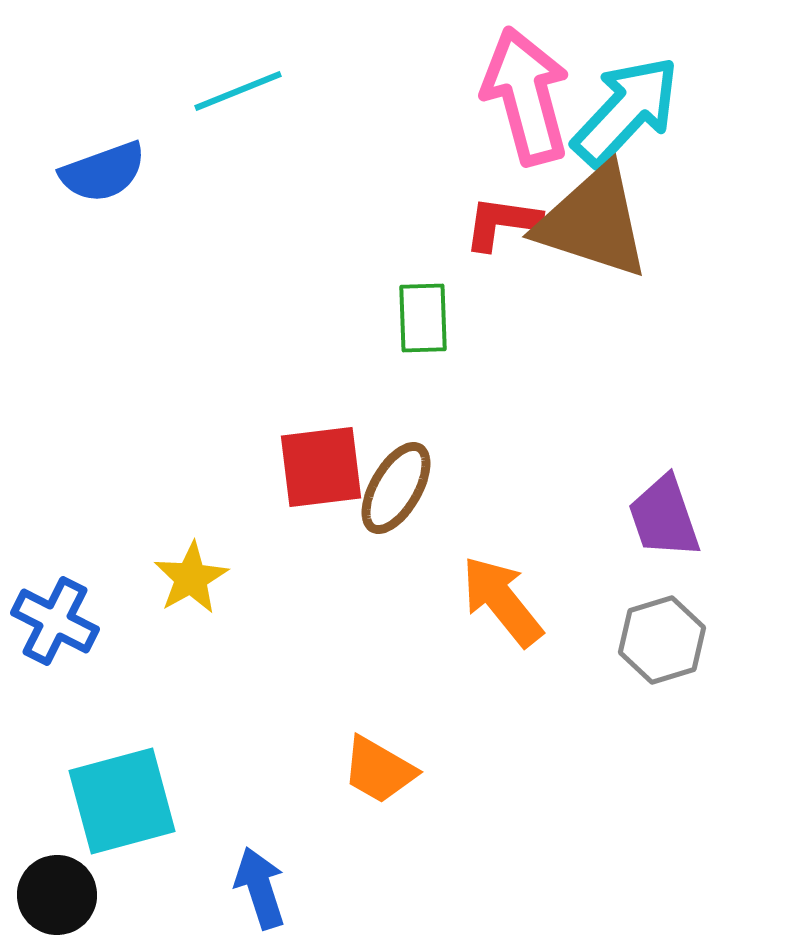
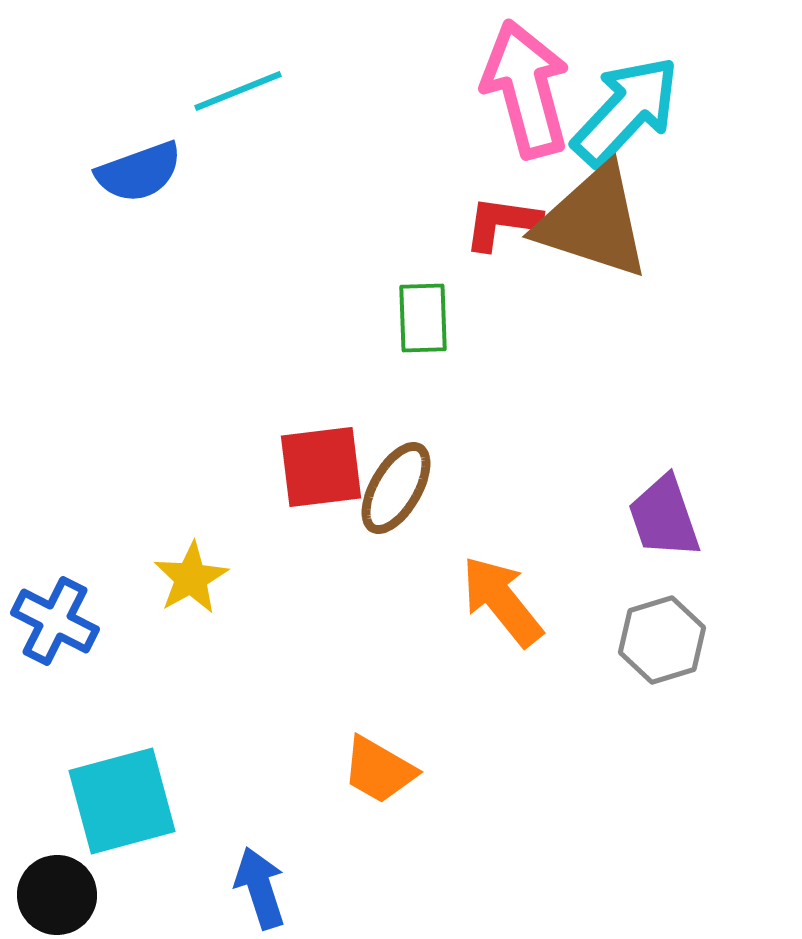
pink arrow: moved 7 px up
blue semicircle: moved 36 px right
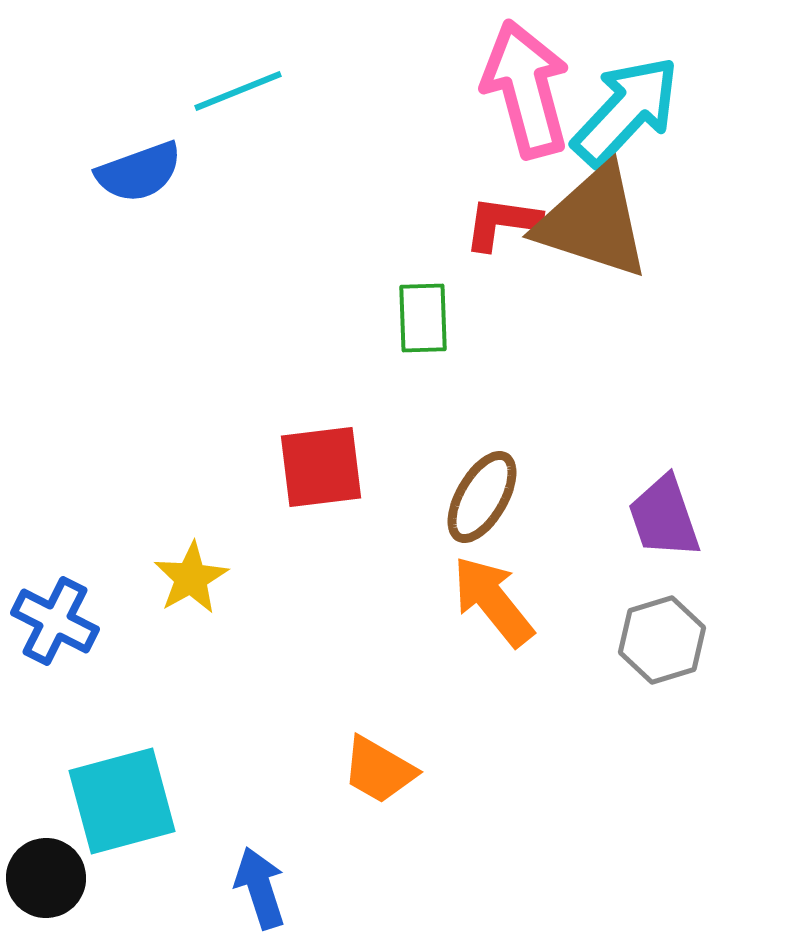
brown ellipse: moved 86 px right, 9 px down
orange arrow: moved 9 px left
black circle: moved 11 px left, 17 px up
